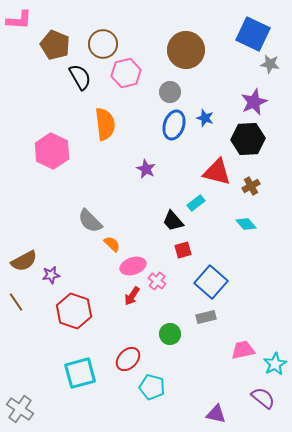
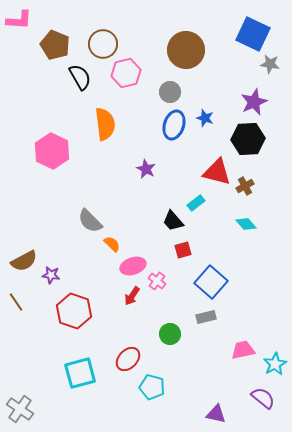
brown cross at (251, 186): moved 6 px left
purple star at (51, 275): rotated 18 degrees clockwise
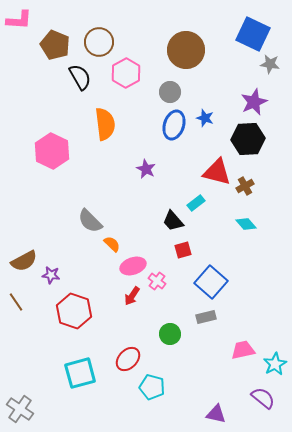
brown circle at (103, 44): moved 4 px left, 2 px up
pink hexagon at (126, 73): rotated 16 degrees counterclockwise
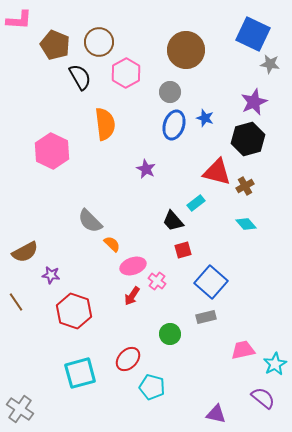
black hexagon at (248, 139): rotated 12 degrees counterclockwise
brown semicircle at (24, 261): moved 1 px right, 9 px up
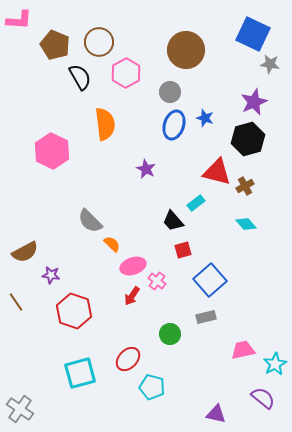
blue square at (211, 282): moved 1 px left, 2 px up; rotated 8 degrees clockwise
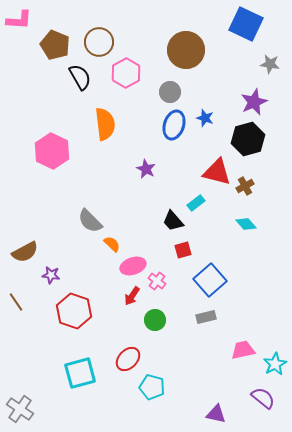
blue square at (253, 34): moved 7 px left, 10 px up
green circle at (170, 334): moved 15 px left, 14 px up
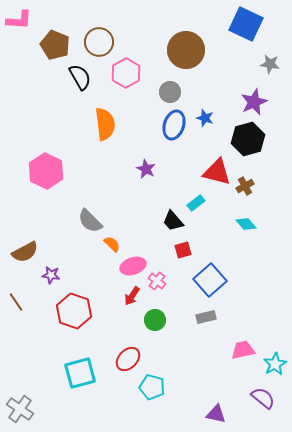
pink hexagon at (52, 151): moved 6 px left, 20 px down
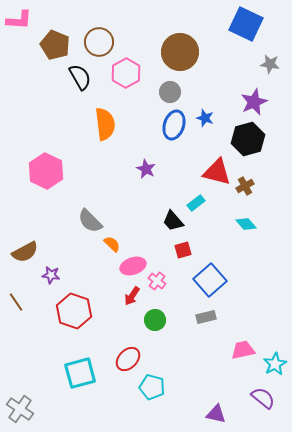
brown circle at (186, 50): moved 6 px left, 2 px down
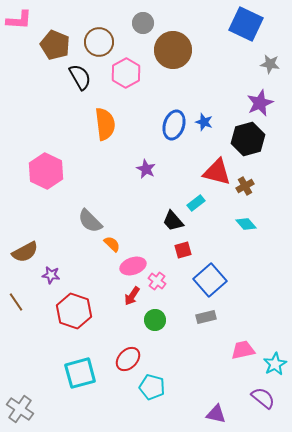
brown circle at (180, 52): moved 7 px left, 2 px up
gray circle at (170, 92): moved 27 px left, 69 px up
purple star at (254, 102): moved 6 px right, 1 px down
blue star at (205, 118): moved 1 px left, 4 px down
